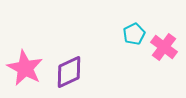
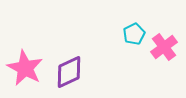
pink cross: rotated 16 degrees clockwise
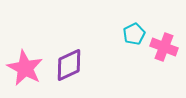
pink cross: rotated 32 degrees counterclockwise
purple diamond: moved 7 px up
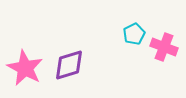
purple diamond: rotated 8 degrees clockwise
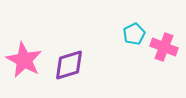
pink star: moved 1 px left, 8 px up
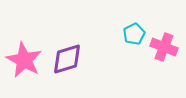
purple diamond: moved 2 px left, 6 px up
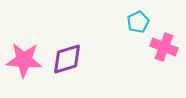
cyan pentagon: moved 4 px right, 12 px up
pink star: rotated 24 degrees counterclockwise
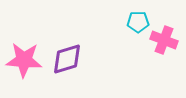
cyan pentagon: rotated 25 degrees clockwise
pink cross: moved 7 px up
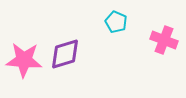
cyan pentagon: moved 22 px left; rotated 25 degrees clockwise
purple diamond: moved 2 px left, 5 px up
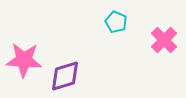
pink cross: rotated 24 degrees clockwise
purple diamond: moved 22 px down
